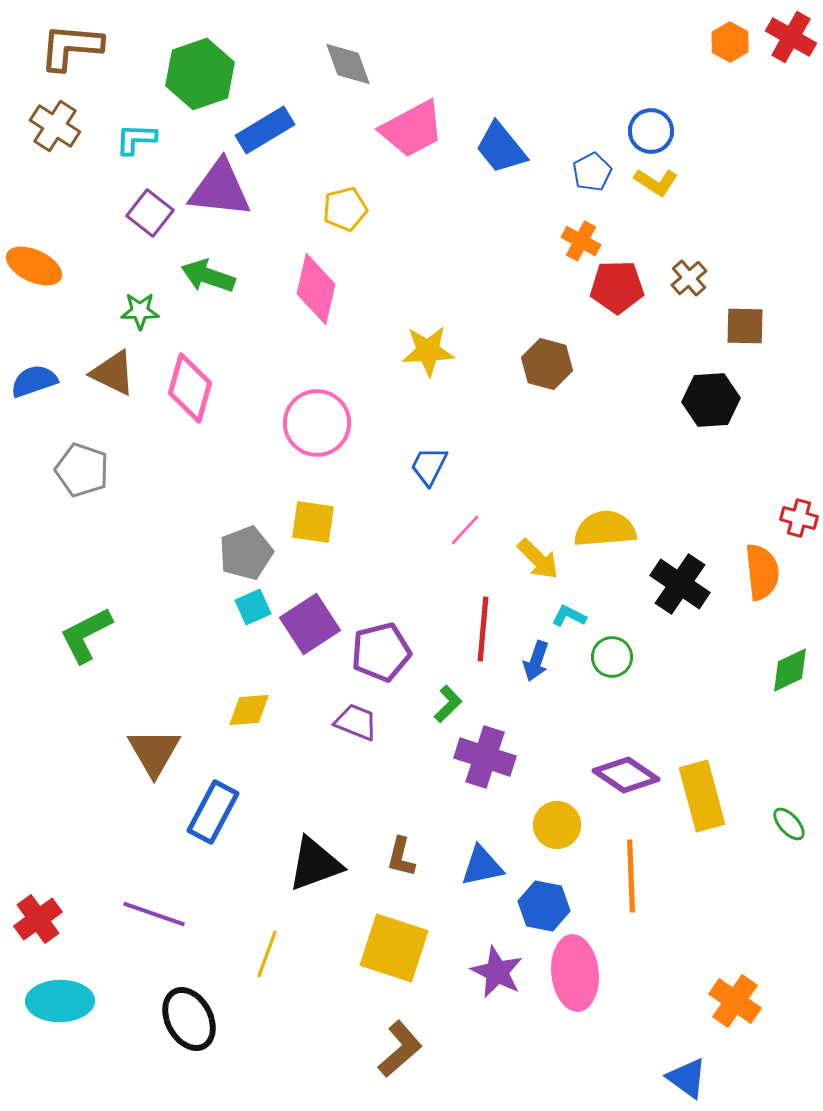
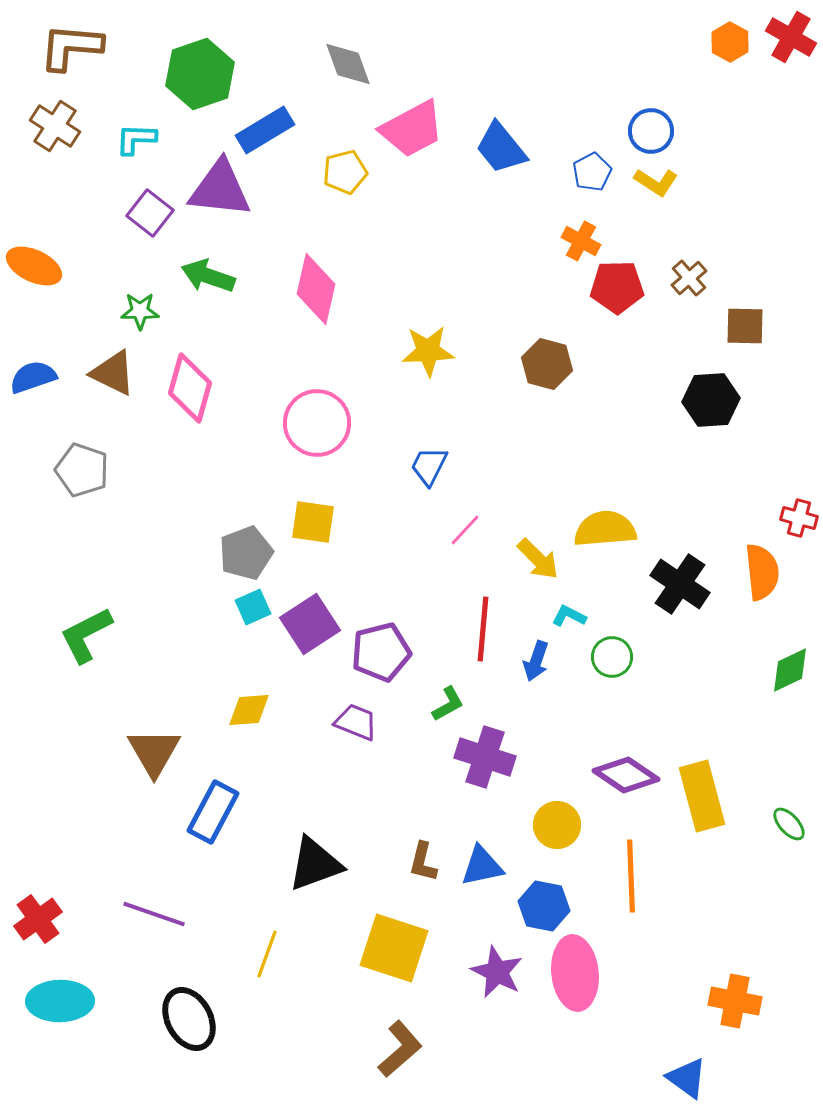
yellow pentagon at (345, 209): moved 37 px up
blue semicircle at (34, 381): moved 1 px left, 4 px up
green L-shape at (448, 704): rotated 15 degrees clockwise
brown L-shape at (401, 857): moved 22 px right, 5 px down
orange cross at (735, 1001): rotated 24 degrees counterclockwise
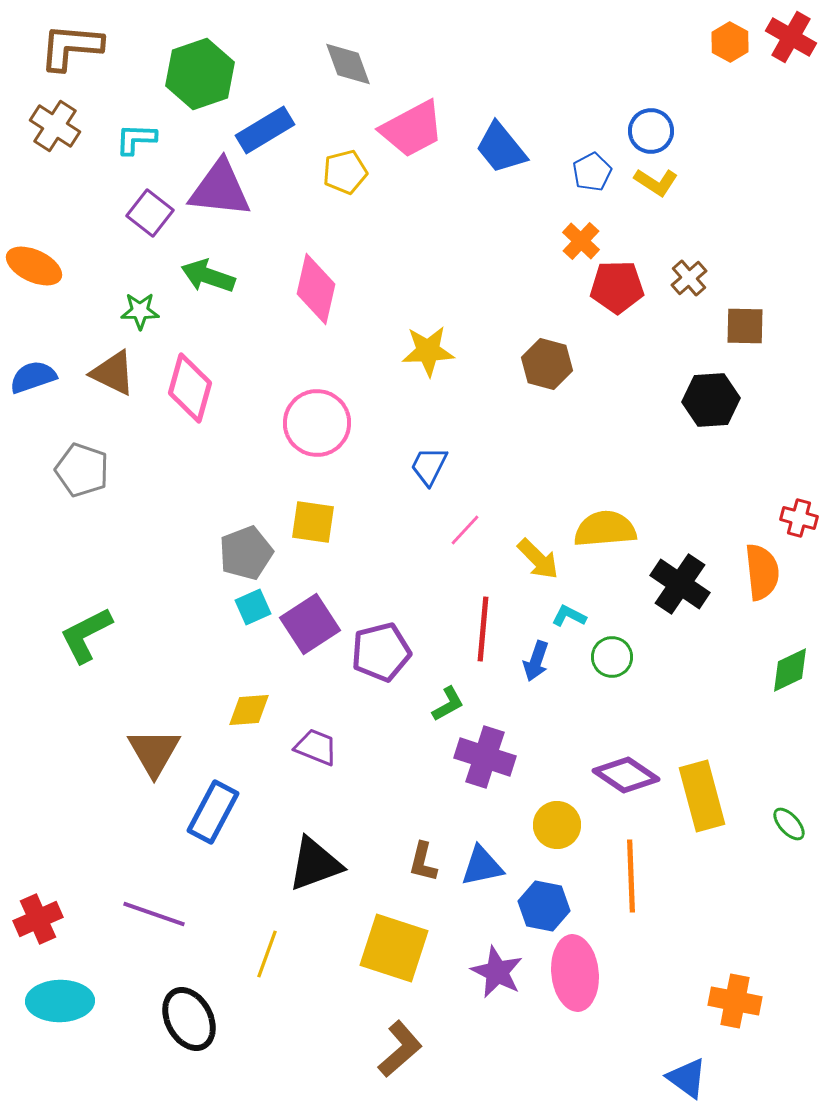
orange cross at (581, 241): rotated 15 degrees clockwise
purple trapezoid at (356, 722): moved 40 px left, 25 px down
red cross at (38, 919): rotated 12 degrees clockwise
